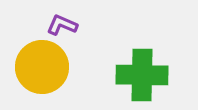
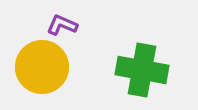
green cross: moved 5 px up; rotated 9 degrees clockwise
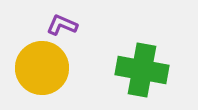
yellow circle: moved 1 px down
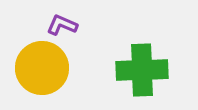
green cross: rotated 12 degrees counterclockwise
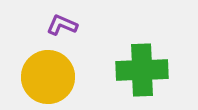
yellow circle: moved 6 px right, 9 px down
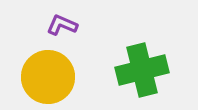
green cross: rotated 12 degrees counterclockwise
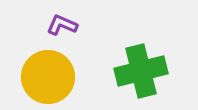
green cross: moved 1 px left, 1 px down
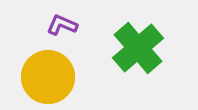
green cross: moved 3 px left, 23 px up; rotated 27 degrees counterclockwise
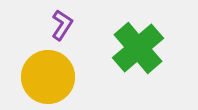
purple L-shape: rotated 100 degrees clockwise
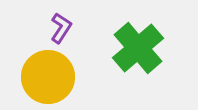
purple L-shape: moved 1 px left, 3 px down
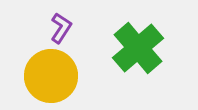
yellow circle: moved 3 px right, 1 px up
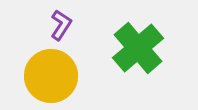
purple L-shape: moved 3 px up
